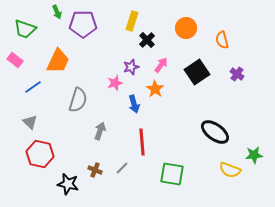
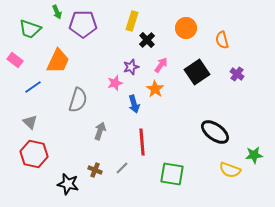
green trapezoid: moved 5 px right
red hexagon: moved 6 px left
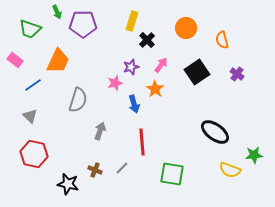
blue line: moved 2 px up
gray triangle: moved 6 px up
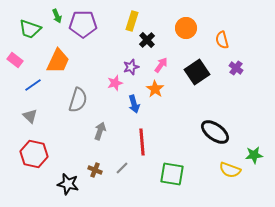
green arrow: moved 4 px down
purple cross: moved 1 px left, 6 px up
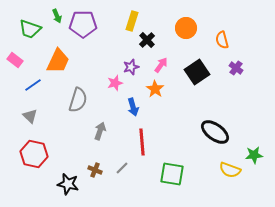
blue arrow: moved 1 px left, 3 px down
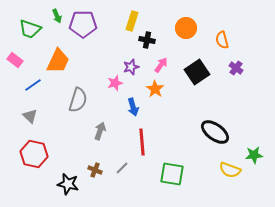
black cross: rotated 35 degrees counterclockwise
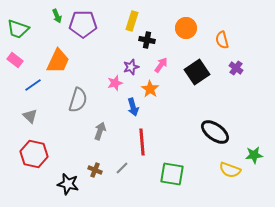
green trapezoid: moved 12 px left
orange star: moved 5 px left
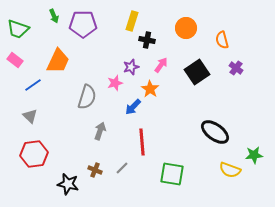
green arrow: moved 3 px left
gray semicircle: moved 9 px right, 3 px up
blue arrow: rotated 60 degrees clockwise
red hexagon: rotated 20 degrees counterclockwise
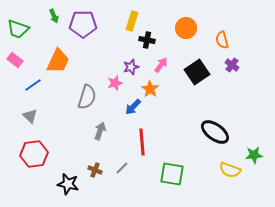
purple cross: moved 4 px left, 3 px up
